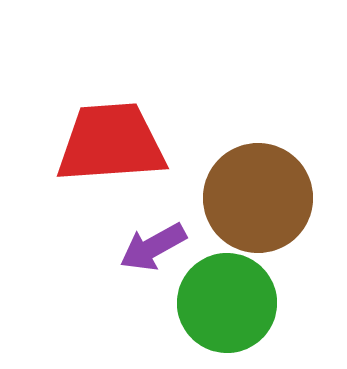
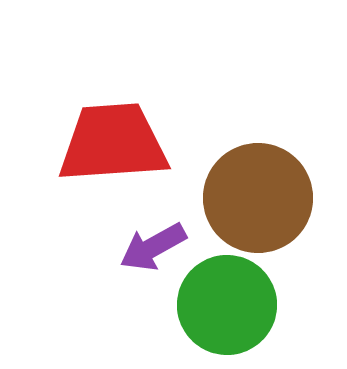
red trapezoid: moved 2 px right
green circle: moved 2 px down
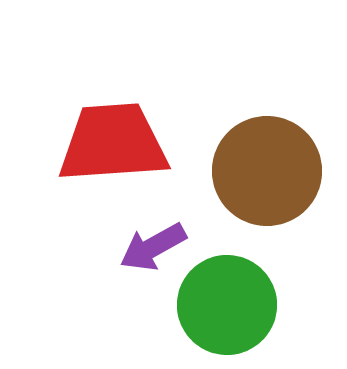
brown circle: moved 9 px right, 27 px up
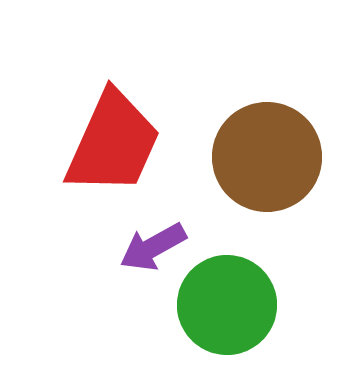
red trapezoid: rotated 118 degrees clockwise
brown circle: moved 14 px up
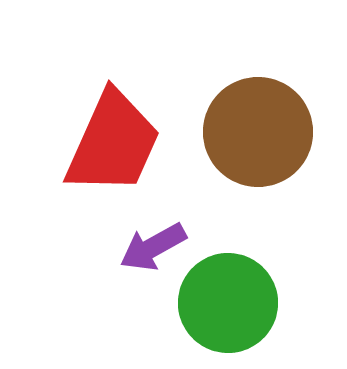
brown circle: moved 9 px left, 25 px up
green circle: moved 1 px right, 2 px up
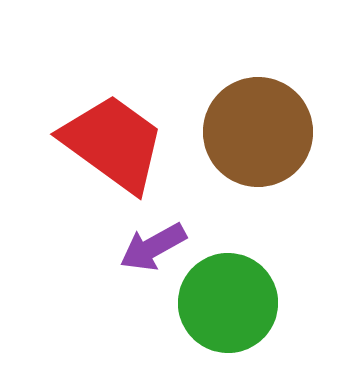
red trapezoid: rotated 78 degrees counterclockwise
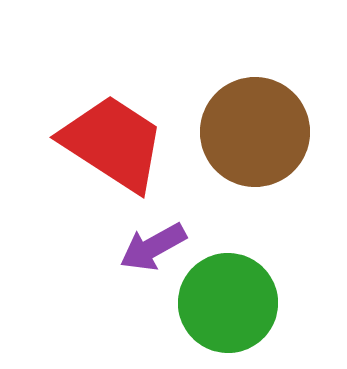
brown circle: moved 3 px left
red trapezoid: rotated 3 degrees counterclockwise
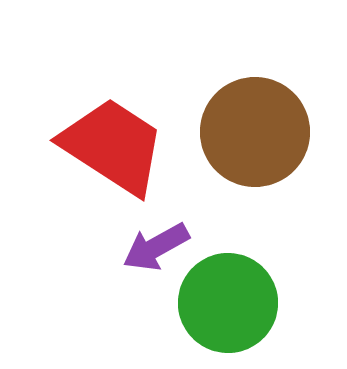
red trapezoid: moved 3 px down
purple arrow: moved 3 px right
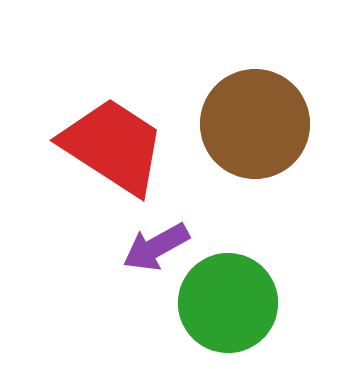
brown circle: moved 8 px up
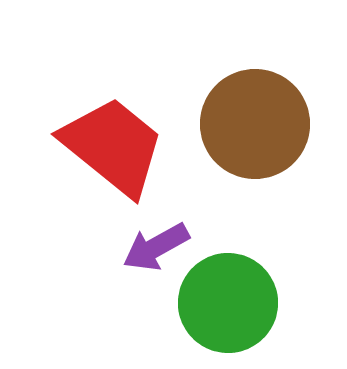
red trapezoid: rotated 6 degrees clockwise
